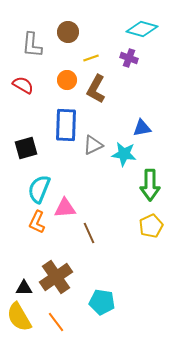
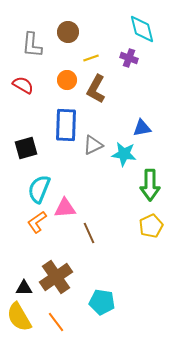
cyan diamond: rotated 60 degrees clockwise
orange L-shape: rotated 30 degrees clockwise
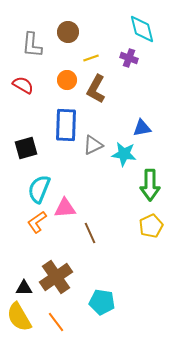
brown line: moved 1 px right
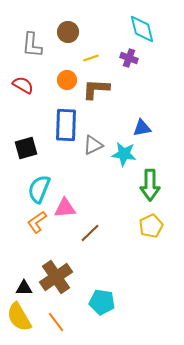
brown L-shape: rotated 64 degrees clockwise
brown line: rotated 70 degrees clockwise
